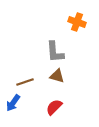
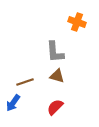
red semicircle: moved 1 px right
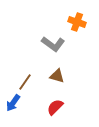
gray L-shape: moved 2 px left, 8 px up; rotated 50 degrees counterclockwise
brown line: rotated 36 degrees counterclockwise
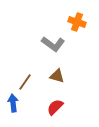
blue arrow: rotated 138 degrees clockwise
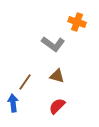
red semicircle: moved 2 px right, 1 px up
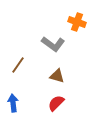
brown line: moved 7 px left, 17 px up
red semicircle: moved 1 px left, 3 px up
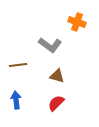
gray L-shape: moved 3 px left, 1 px down
brown line: rotated 48 degrees clockwise
blue arrow: moved 3 px right, 3 px up
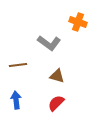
orange cross: moved 1 px right
gray L-shape: moved 1 px left, 2 px up
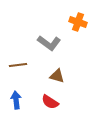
red semicircle: moved 6 px left, 1 px up; rotated 102 degrees counterclockwise
